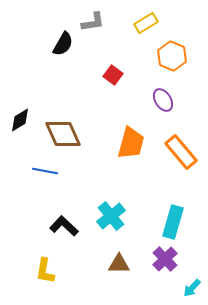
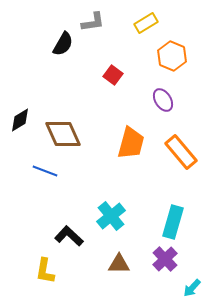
blue line: rotated 10 degrees clockwise
black L-shape: moved 5 px right, 10 px down
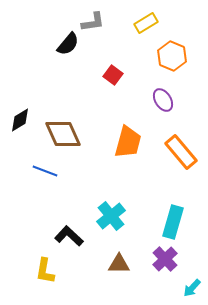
black semicircle: moved 5 px right; rotated 10 degrees clockwise
orange trapezoid: moved 3 px left, 1 px up
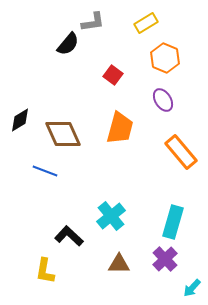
orange hexagon: moved 7 px left, 2 px down
orange trapezoid: moved 8 px left, 14 px up
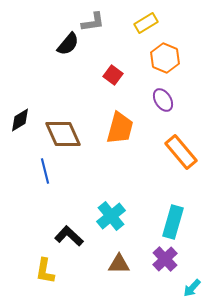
blue line: rotated 55 degrees clockwise
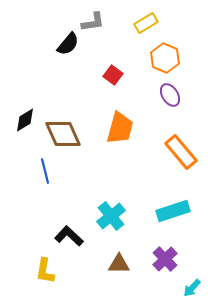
purple ellipse: moved 7 px right, 5 px up
black diamond: moved 5 px right
cyan rectangle: moved 11 px up; rotated 56 degrees clockwise
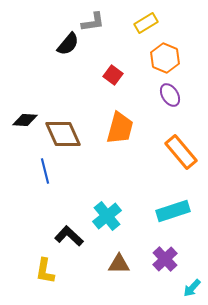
black diamond: rotated 35 degrees clockwise
cyan cross: moved 4 px left
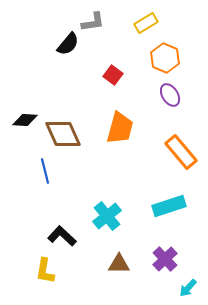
cyan rectangle: moved 4 px left, 5 px up
black L-shape: moved 7 px left
cyan arrow: moved 4 px left
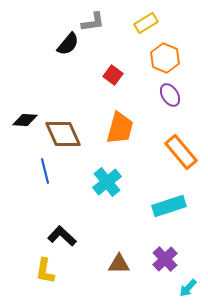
cyan cross: moved 34 px up
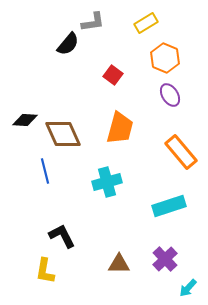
cyan cross: rotated 24 degrees clockwise
black L-shape: rotated 20 degrees clockwise
